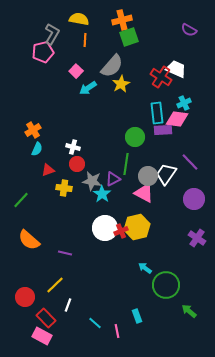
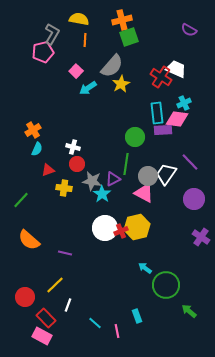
purple cross at (197, 238): moved 4 px right, 1 px up
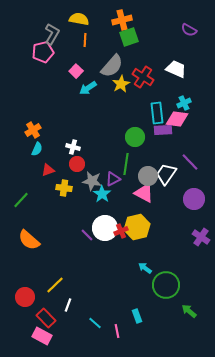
red cross at (161, 77): moved 18 px left
purple line at (65, 253): moved 22 px right, 18 px up; rotated 32 degrees clockwise
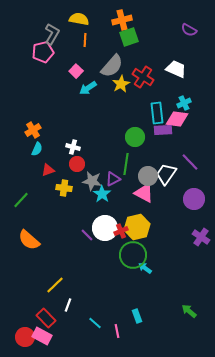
green circle at (166, 285): moved 33 px left, 30 px up
red circle at (25, 297): moved 40 px down
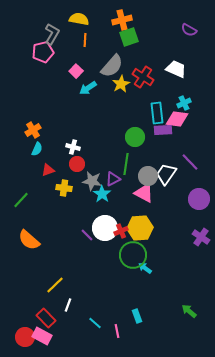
purple circle at (194, 199): moved 5 px right
yellow hexagon at (137, 227): moved 3 px right, 1 px down; rotated 10 degrees clockwise
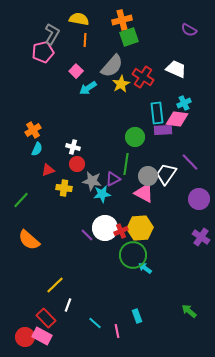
cyan star at (102, 194): rotated 30 degrees clockwise
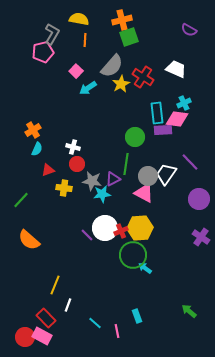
yellow line at (55, 285): rotated 24 degrees counterclockwise
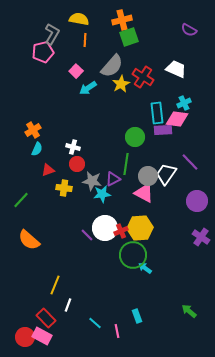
purple circle at (199, 199): moved 2 px left, 2 px down
